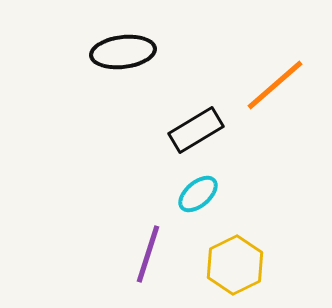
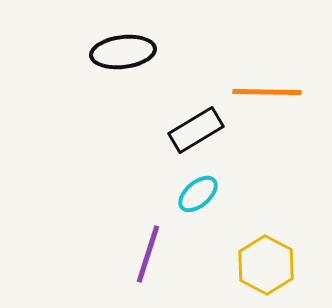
orange line: moved 8 px left, 7 px down; rotated 42 degrees clockwise
yellow hexagon: moved 31 px right; rotated 6 degrees counterclockwise
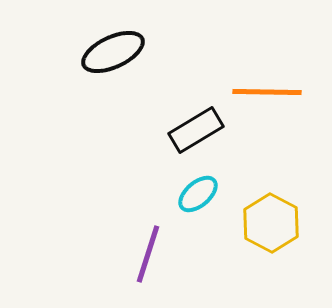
black ellipse: moved 10 px left; rotated 18 degrees counterclockwise
yellow hexagon: moved 5 px right, 42 px up
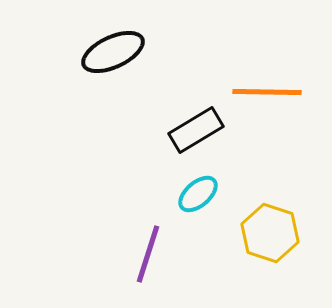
yellow hexagon: moved 1 px left, 10 px down; rotated 10 degrees counterclockwise
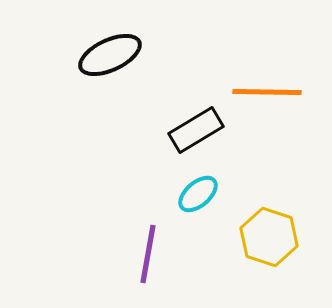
black ellipse: moved 3 px left, 3 px down
yellow hexagon: moved 1 px left, 4 px down
purple line: rotated 8 degrees counterclockwise
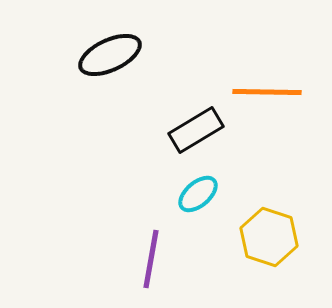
purple line: moved 3 px right, 5 px down
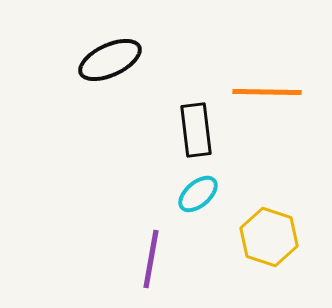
black ellipse: moved 5 px down
black rectangle: rotated 66 degrees counterclockwise
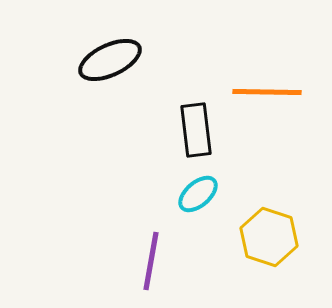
purple line: moved 2 px down
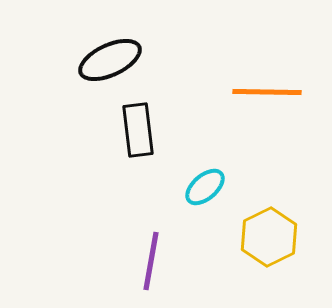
black rectangle: moved 58 px left
cyan ellipse: moved 7 px right, 7 px up
yellow hexagon: rotated 16 degrees clockwise
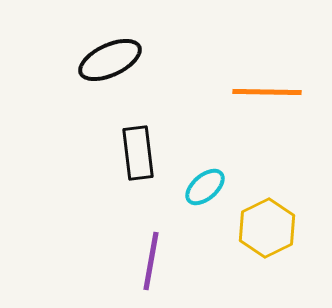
black rectangle: moved 23 px down
yellow hexagon: moved 2 px left, 9 px up
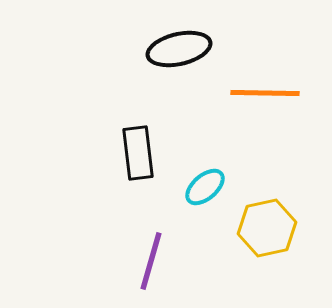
black ellipse: moved 69 px right, 11 px up; rotated 12 degrees clockwise
orange line: moved 2 px left, 1 px down
yellow hexagon: rotated 14 degrees clockwise
purple line: rotated 6 degrees clockwise
